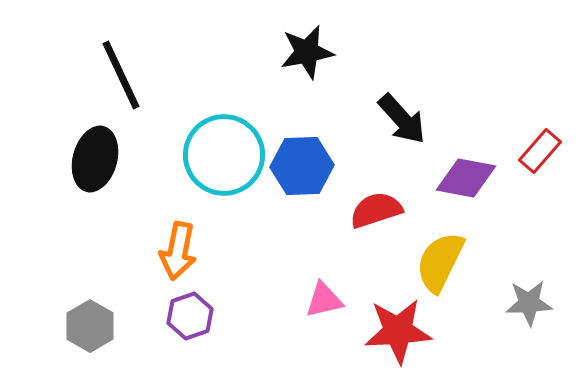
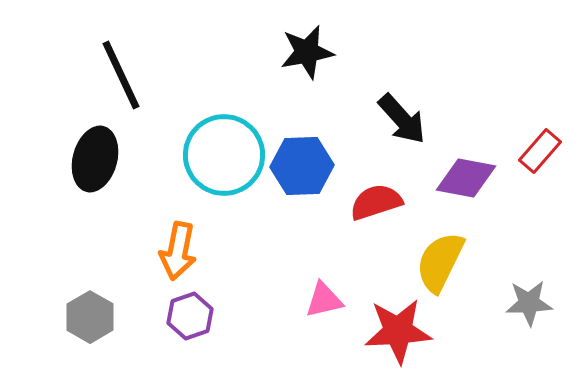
red semicircle: moved 8 px up
gray hexagon: moved 9 px up
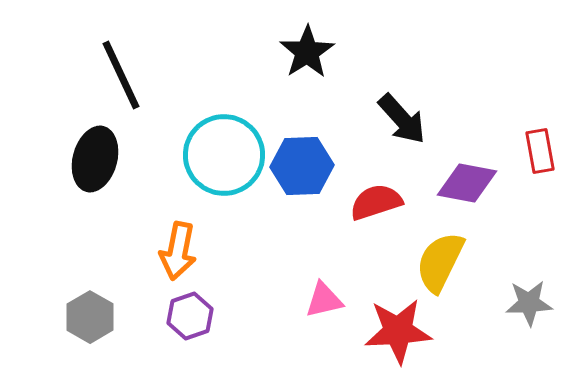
black star: rotated 22 degrees counterclockwise
red rectangle: rotated 51 degrees counterclockwise
purple diamond: moved 1 px right, 5 px down
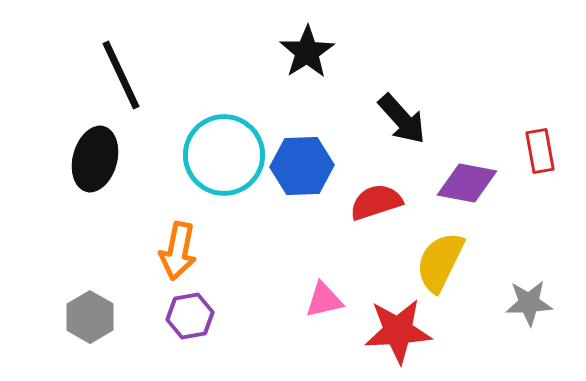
purple hexagon: rotated 9 degrees clockwise
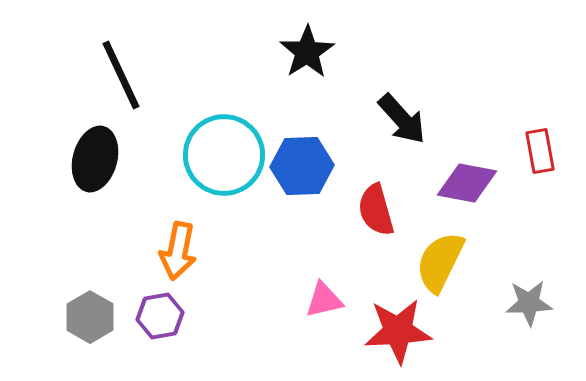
red semicircle: moved 8 px down; rotated 88 degrees counterclockwise
purple hexagon: moved 30 px left
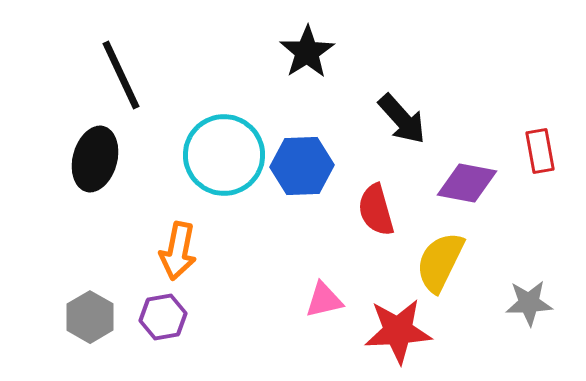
purple hexagon: moved 3 px right, 1 px down
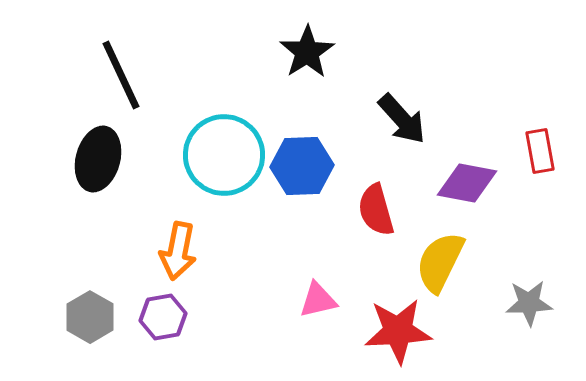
black ellipse: moved 3 px right
pink triangle: moved 6 px left
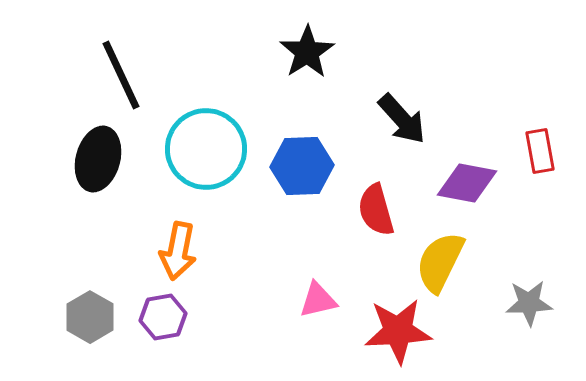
cyan circle: moved 18 px left, 6 px up
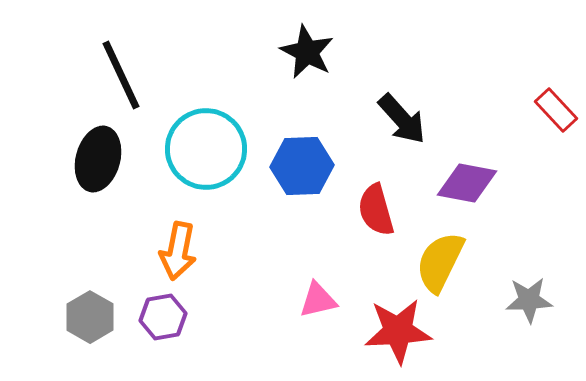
black star: rotated 12 degrees counterclockwise
red rectangle: moved 16 px right, 41 px up; rotated 33 degrees counterclockwise
gray star: moved 3 px up
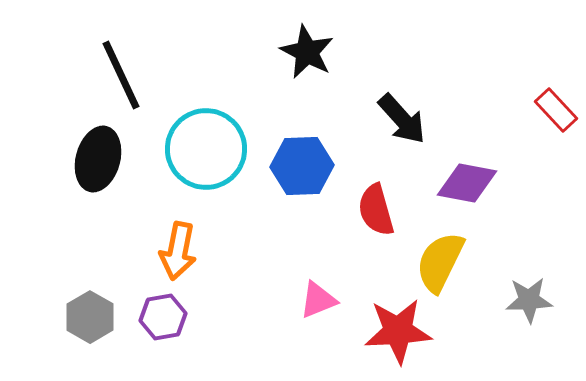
pink triangle: rotated 9 degrees counterclockwise
